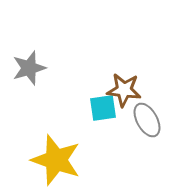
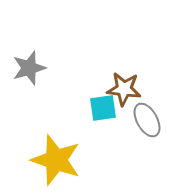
brown star: moved 1 px up
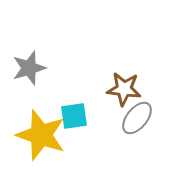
cyan square: moved 29 px left, 8 px down
gray ellipse: moved 10 px left, 2 px up; rotated 68 degrees clockwise
yellow star: moved 15 px left, 25 px up
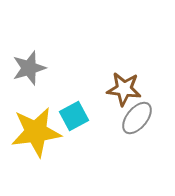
cyan square: rotated 20 degrees counterclockwise
yellow star: moved 5 px left, 3 px up; rotated 27 degrees counterclockwise
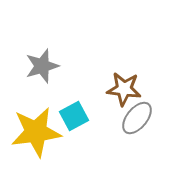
gray star: moved 13 px right, 2 px up
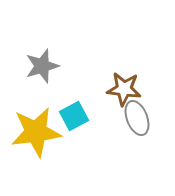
gray ellipse: rotated 60 degrees counterclockwise
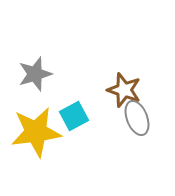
gray star: moved 7 px left, 8 px down
brown star: moved 1 px down; rotated 12 degrees clockwise
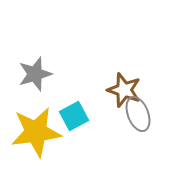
gray ellipse: moved 1 px right, 4 px up
